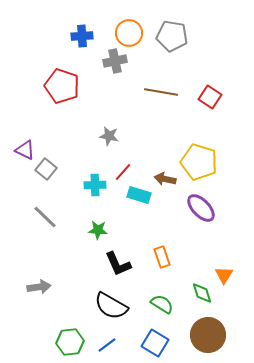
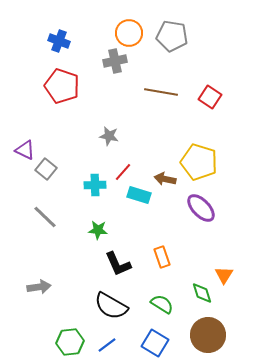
blue cross: moved 23 px left, 5 px down; rotated 25 degrees clockwise
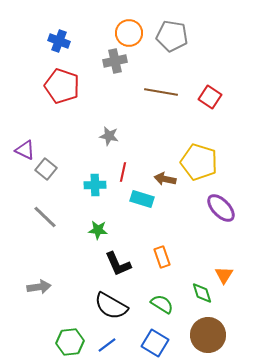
red line: rotated 30 degrees counterclockwise
cyan rectangle: moved 3 px right, 4 px down
purple ellipse: moved 20 px right
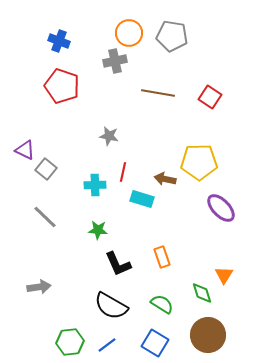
brown line: moved 3 px left, 1 px down
yellow pentagon: rotated 18 degrees counterclockwise
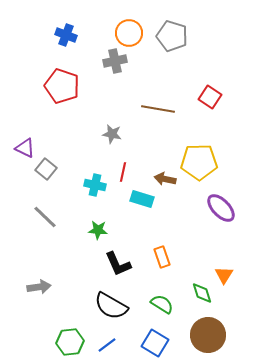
gray pentagon: rotated 8 degrees clockwise
blue cross: moved 7 px right, 6 px up
brown line: moved 16 px down
gray star: moved 3 px right, 2 px up
purple triangle: moved 2 px up
cyan cross: rotated 15 degrees clockwise
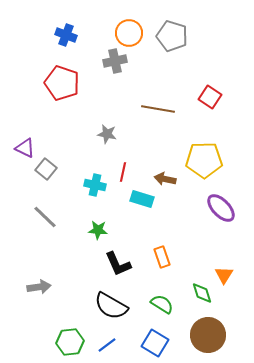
red pentagon: moved 3 px up
gray star: moved 5 px left
yellow pentagon: moved 5 px right, 2 px up
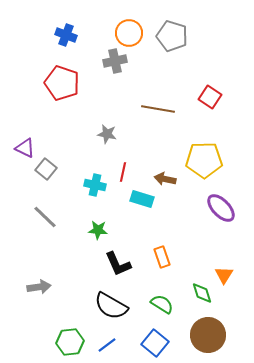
blue square: rotated 8 degrees clockwise
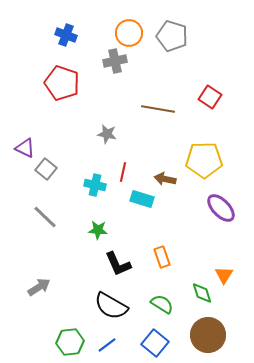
gray arrow: rotated 25 degrees counterclockwise
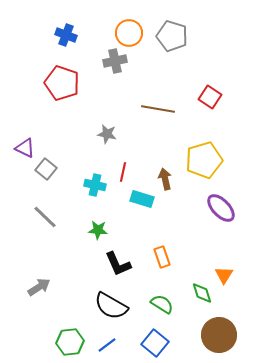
yellow pentagon: rotated 15 degrees counterclockwise
brown arrow: rotated 65 degrees clockwise
brown circle: moved 11 px right
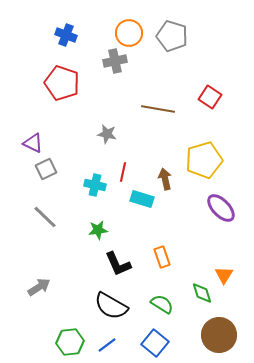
purple triangle: moved 8 px right, 5 px up
gray square: rotated 25 degrees clockwise
green star: rotated 12 degrees counterclockwise
